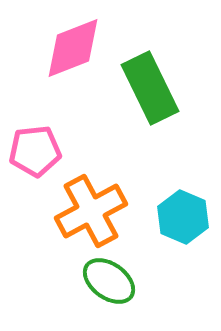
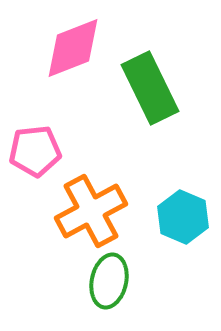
green ellipse: rotated 66 degrees clockwise
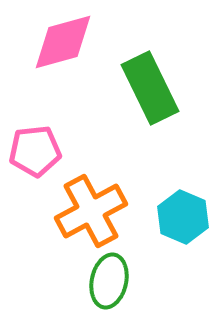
pink diamond: moved 10 px left, 6 px up; rotated 6 degrees clockwise
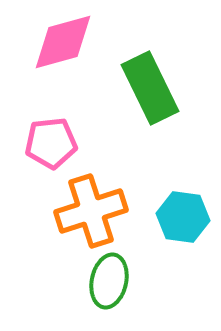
pink pentagon: moved 16 px right, 8 px up
orange cross: rotated 10 degrees clockwise
cyan hexagon: rotated 15 degrees counterclockwise
